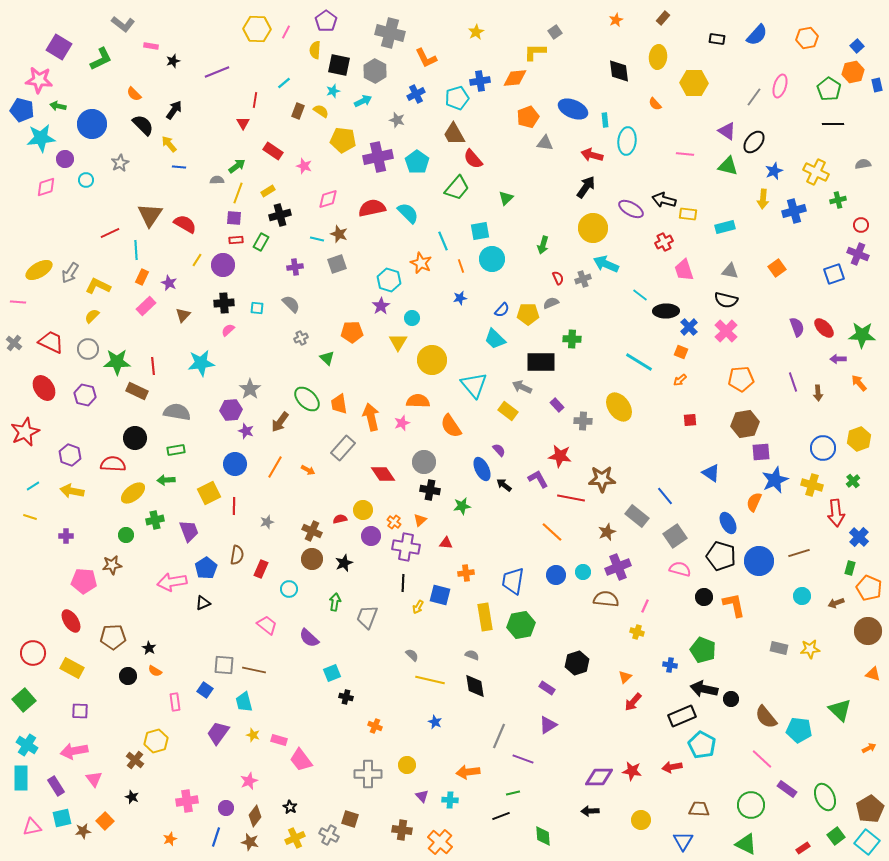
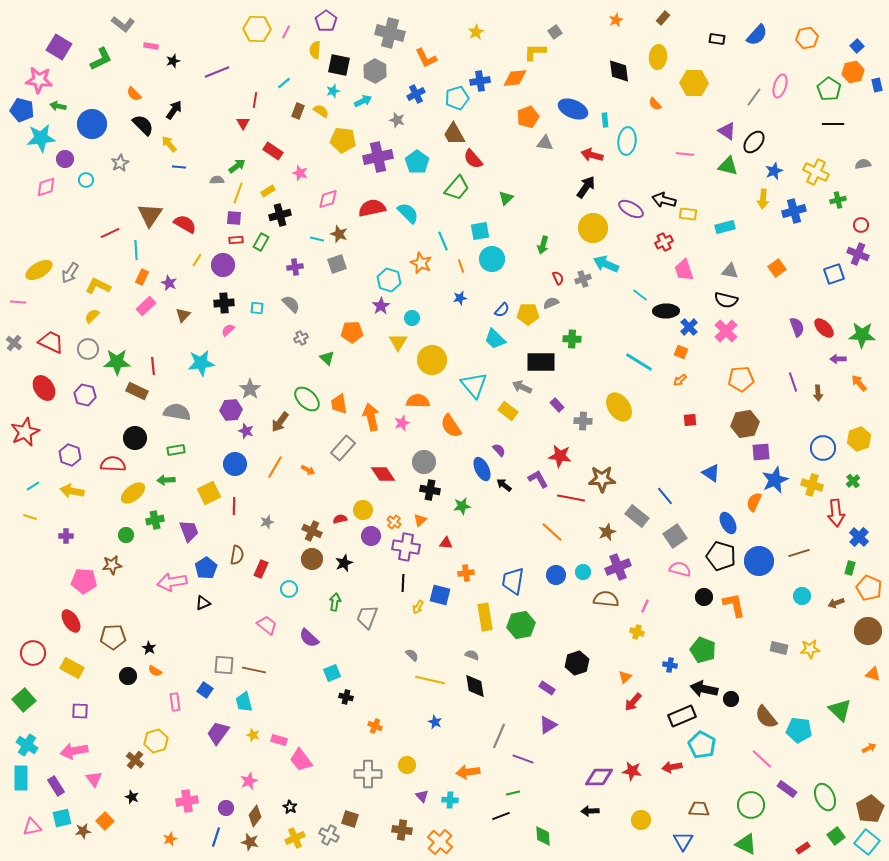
pink star at (304, 166): moved 4 px left, 7 px down
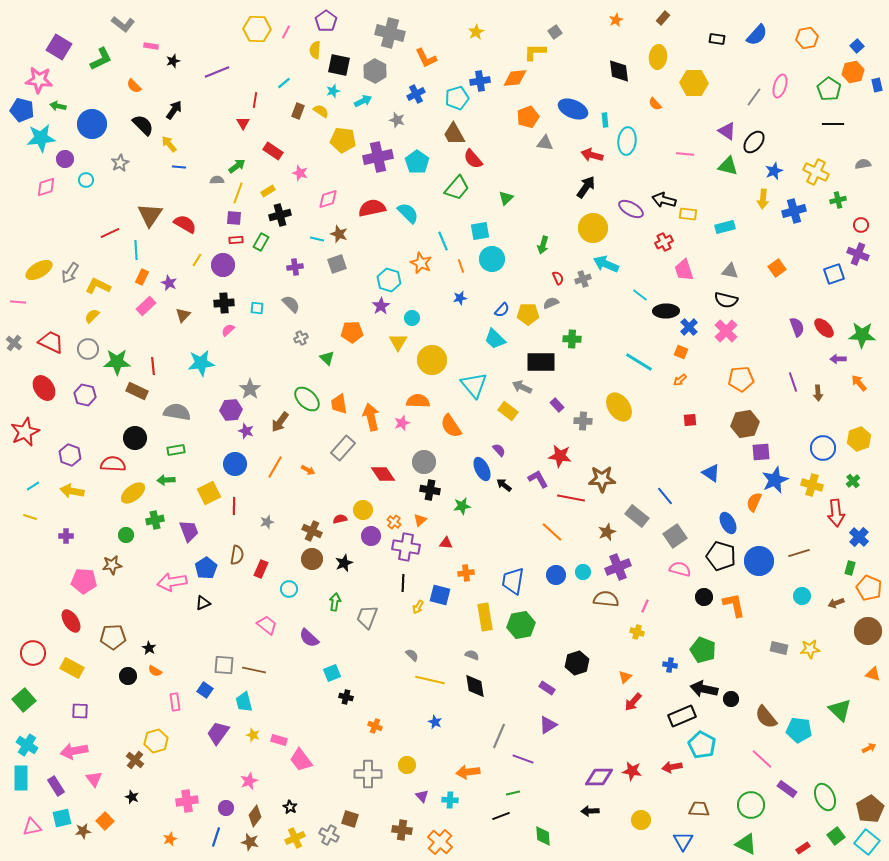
orange semicircle at (134, 94): moved 8 px up
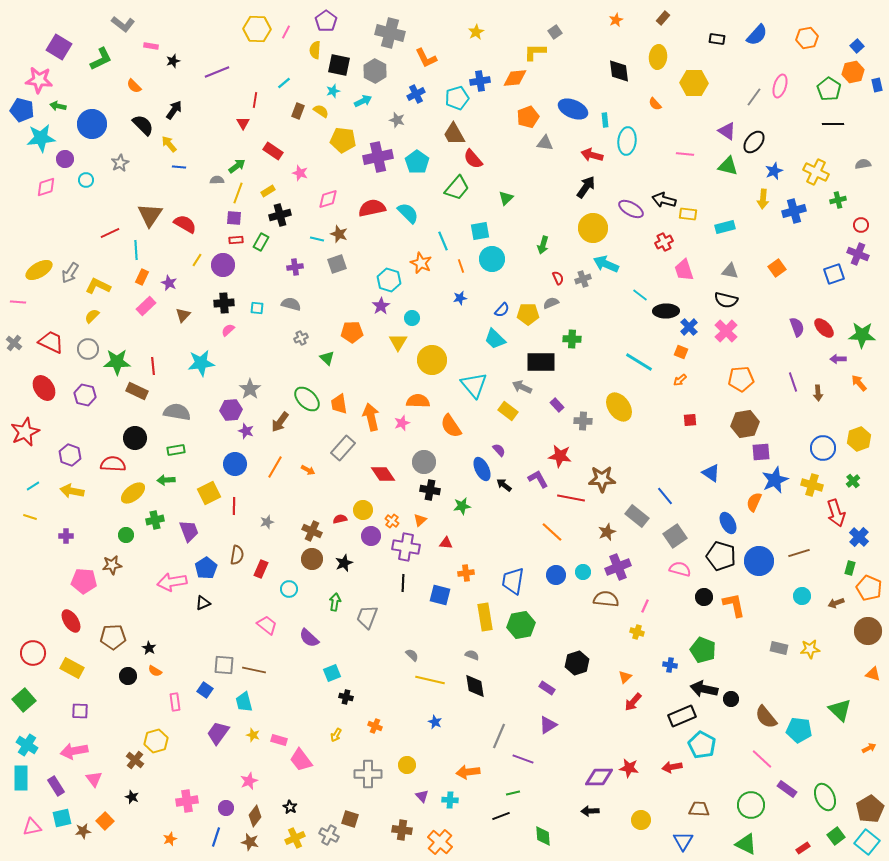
gray semicircle at (291, 304): rotated 30 degrees counterclockwise
red arrow at (836, 513): rotated 12 degrees counterclockwise
orange cross at (394, 522): moved 2 px left, 1 px up
yellow arrow at (418, 607): moved 82 px left, 128 px down
red star at (632, 771): moved 3 px left, 3 px up
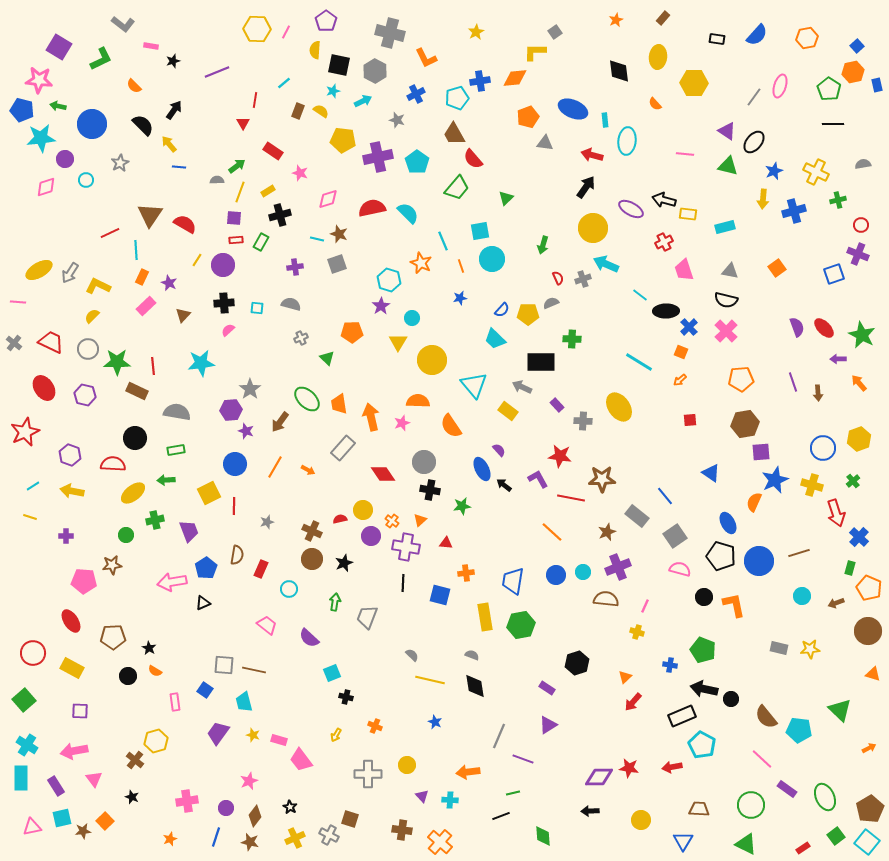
yellow line at (238, 193): moved 2 px right, 1 px up
green star at (862, 335): rotated 24 degrees clockwise
